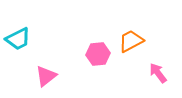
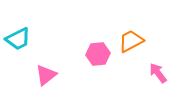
pink triangle: moved 1 px up
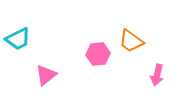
orange trapezoid: rotated 116 degrees counterclockwise
pink arrow: moved 1 px left, 2 px down; rotated 130 degrees counterclockwise
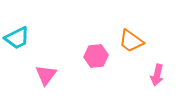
cyan trapezoid: moved 1 px left, 1 px up
pink hexagon: moved 2 px left, 2 px down
pink triangle: rotated 15 degrees counterclockwise
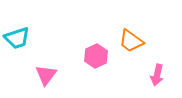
cyan trapezoid: rotated 8 degrees clockwise
pink hexagon: rotated 20 degrees counterclockwise
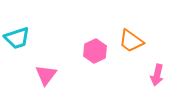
pink hexagon: moved 1 px left, 5 px up
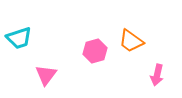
cyan trapezoid: moved 2 px right
pink hexagon: rotated 10 degrees clockwise
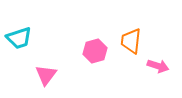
orange trapezoid: rotated 60 degrees clockwise
pink arrow: moved 1 px right, 9 px up; rotated 85 degrees counterclockwise
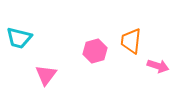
cyan trapezoid: rotated 32 degrees clockwise
